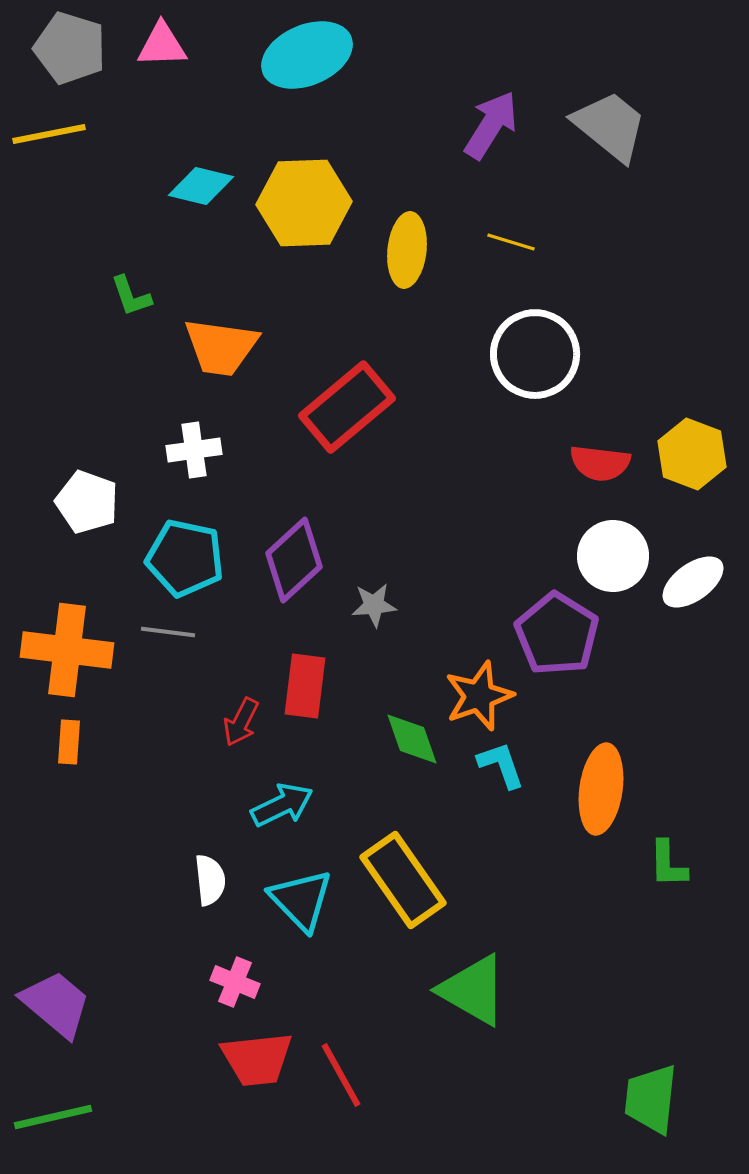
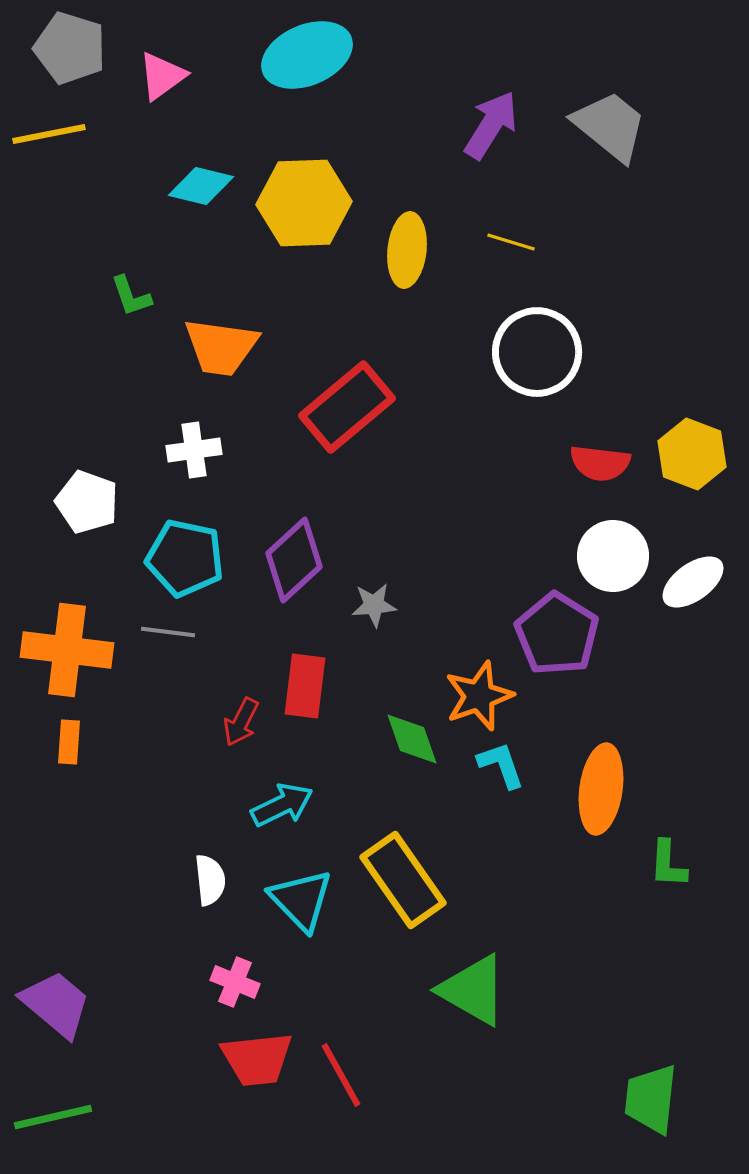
pink triangle at (162, 45): moved 31 px down; rotated 34 degrees counterclockwise
white circle at (535, 354): moved 2 px right, 2 px up
green L-shape at (668, 864): rotated 4 degrees clockwise
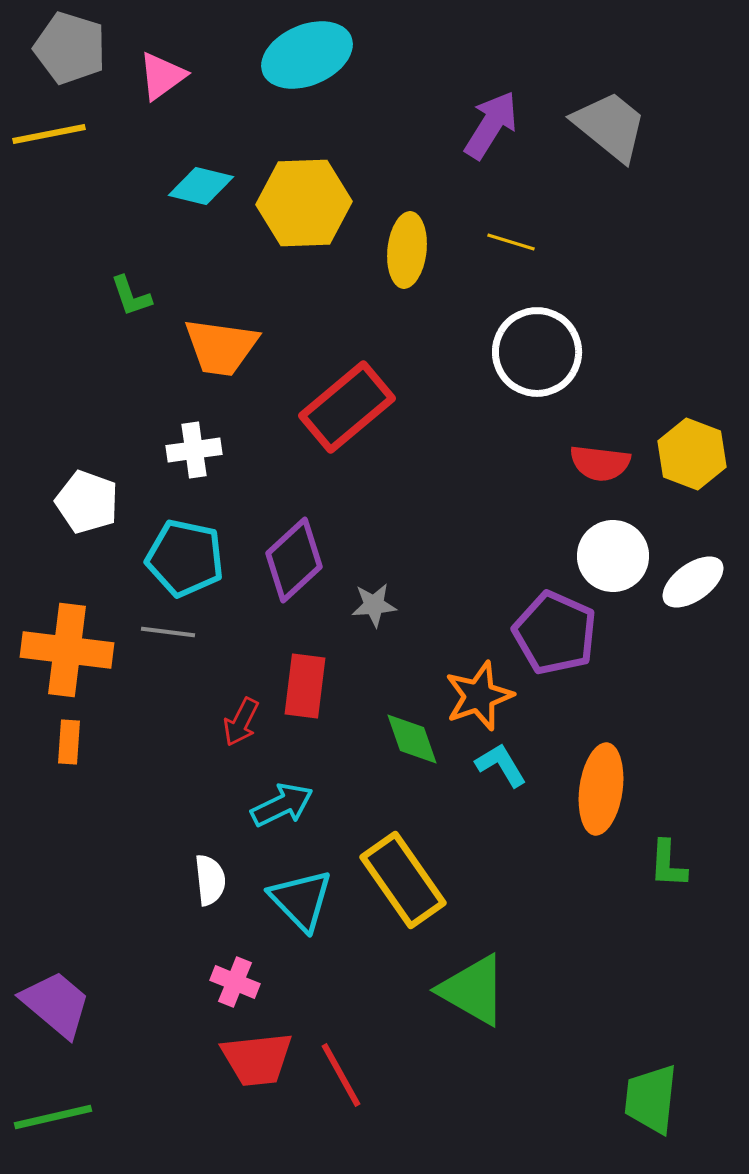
purple pentagon at (557, 634): moved 2 px left, 1 px up; rotated 8 degrees counterclockwise
cyan L-shape at (501, 765): rotated 12 degrees counterclockwise
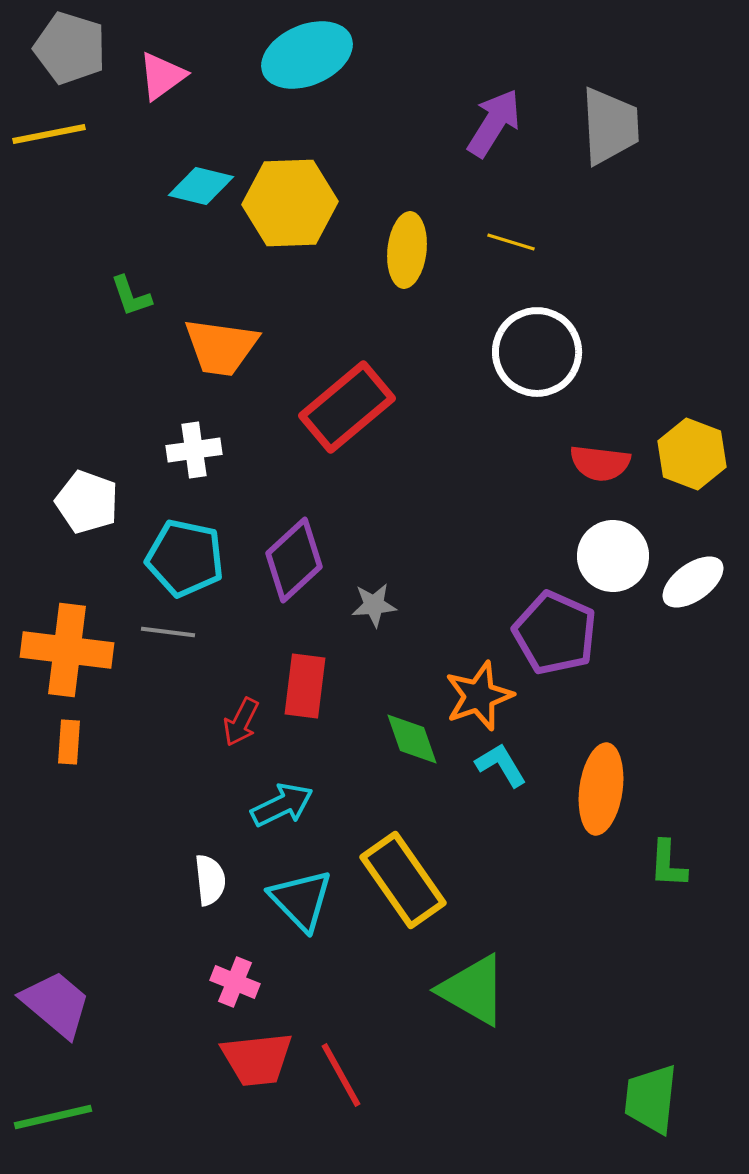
purple arrow at (491, 125): moved 3 px right, 2 px up
gray trapezoid at (610, 126): rotated 48 degrees clockwise
yellow hexagon at (304, 203): moved 14 px left
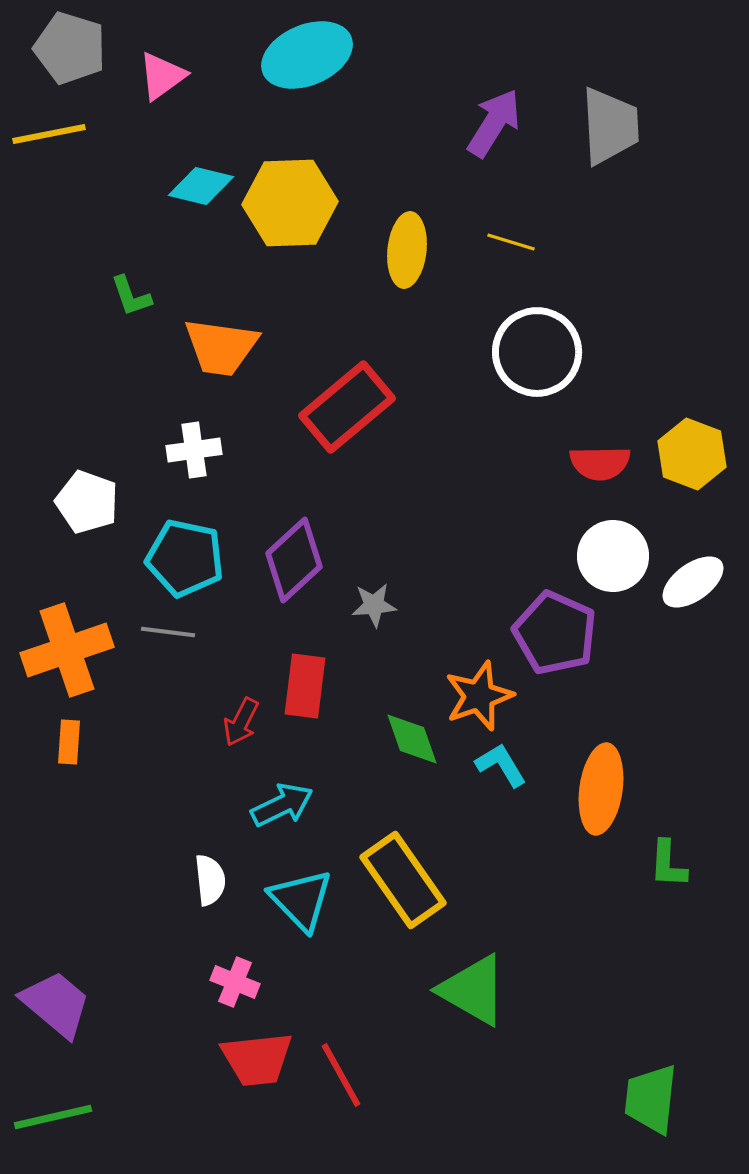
red semicircle at (600, 463): rotated 8 degrees counterclockwise
orange cross at (67, 650): rotated 26 degrees counterclockwise
